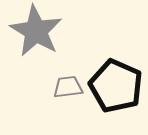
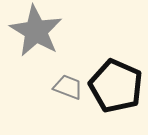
gray trapezoid: rotated 28 degrees clockwise
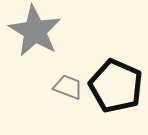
gray star: moved 1 px left
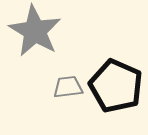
gray trapezoid: rotated 28 degrees counterclockwise
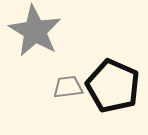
black pentagon: moved 3 px left
